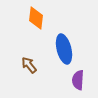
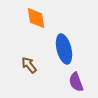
orange diamond: rotated 15 degrees counterclockwise
purple semicircle: moved 2 px left, 2 px down; rotated 24 degrees counterclockwise
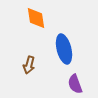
brown arrow: rotated 126 degrees counterclockwise
purple semicircle: moved 1 px left, 2 px down
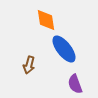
orange diamond: moved 10 px right, 2 px down
blue ellipse: rotated 24 degrees counterclockwise
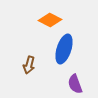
orange diamond: moved 4 px right; rotated 55 degrees counterclockwise
blue ellipse: rotated 56 degrees clockwise
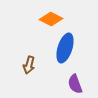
orange diamond: moved 1 px right, 1 px up
blue ellipse: moved 1 px right, 1 px up
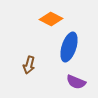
blue ellipse: moved 4 px right, 1 px up
purple semicircle: moved 1 px right, 2 px up; rotated 48 degrees counterclockwise
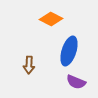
blue ellipse: moved 4 px down
brown arrow: rotated 12 degrees counterclockwise
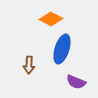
blue ellipse: moved 7 px left, 2 px up
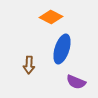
orange diamond: moved 2 px up
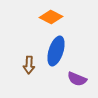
blue ellipse: moved 6 px left, 2 px down
purple semicircle: moved 1 px right, 3 px up
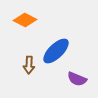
orange diamond: moved 26 px left, 3 px down
blue ellipse: rotated 28 degrees clockwise
